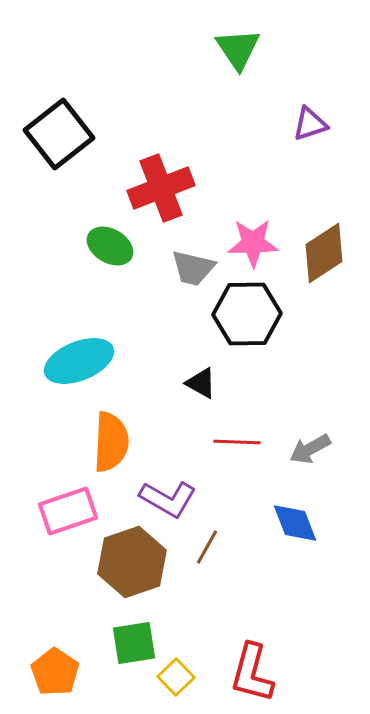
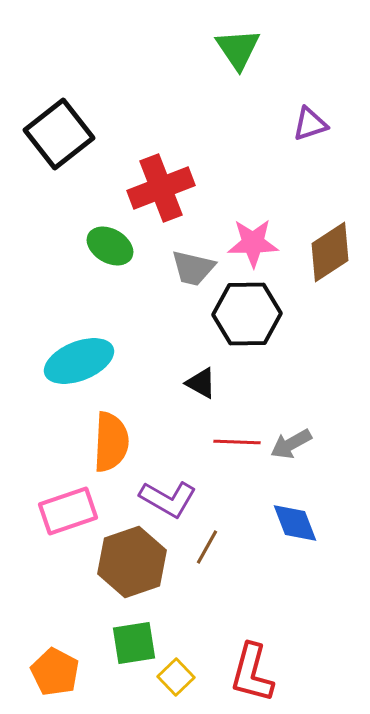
brown diamond: moved 6 px right, 1 px up
gray arrow: moved 19 px left, 5 px up
orange pentagon: rotated 6 degrees counterclockwise
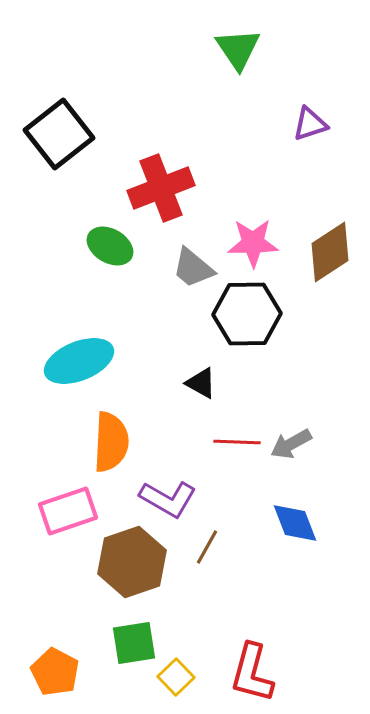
gray trapezoid: rotated 27 degrees clockwise
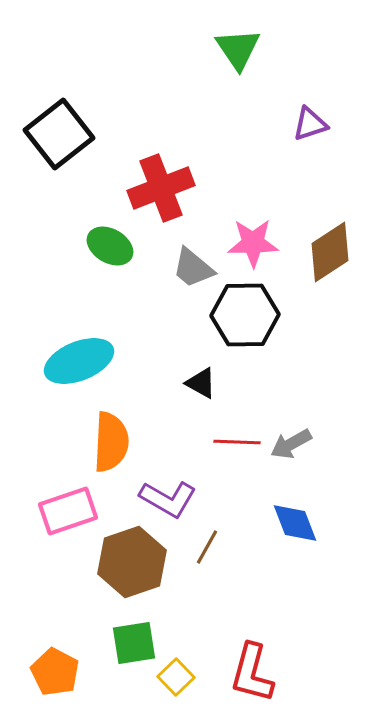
black hexagon: moved 2 px left, 1 px down
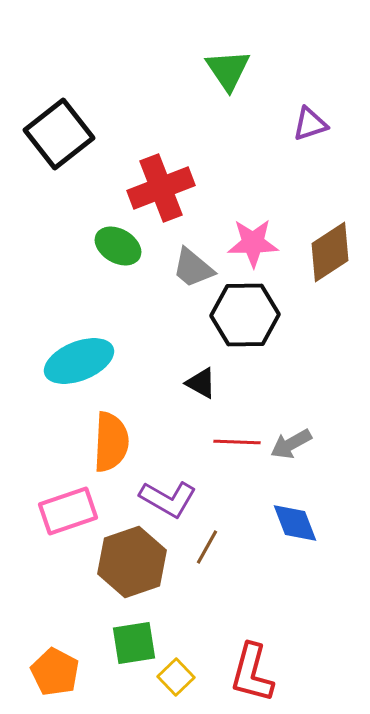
green triangle: moved 10 px left, 21 px down
green ellipse: moved 8 px right
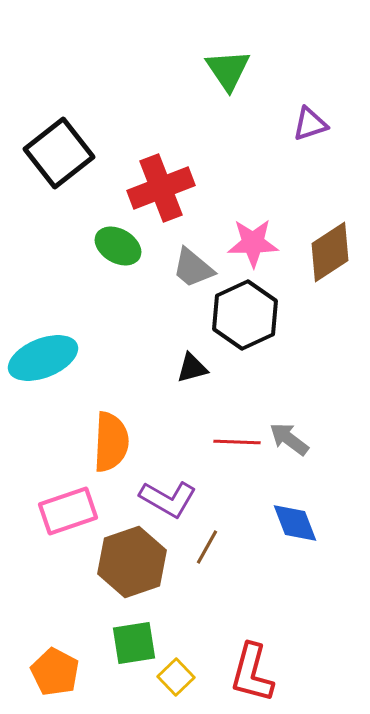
black square: moved 19 px down
black hexagon: rotated 24 degrees counterclockwise
cyan ellipse: moved 36 px left, 3 px up
black triangle: moved 9 px left, 15 px up; rotated 44 degrees counterclockwise
gray arrow: moved 2 px left, 5 px up; rotated 66 degrees clockwise
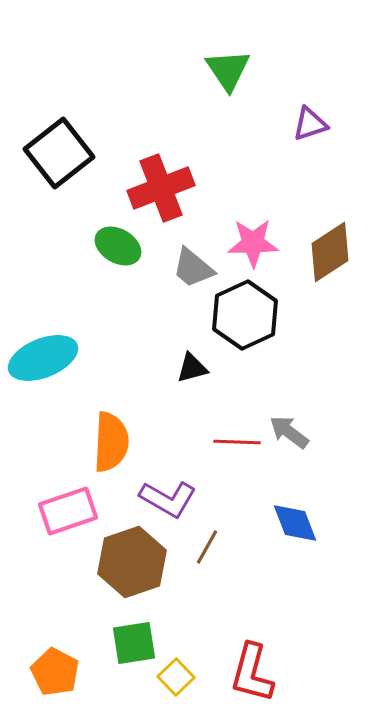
gray arrow: moved 7 px up
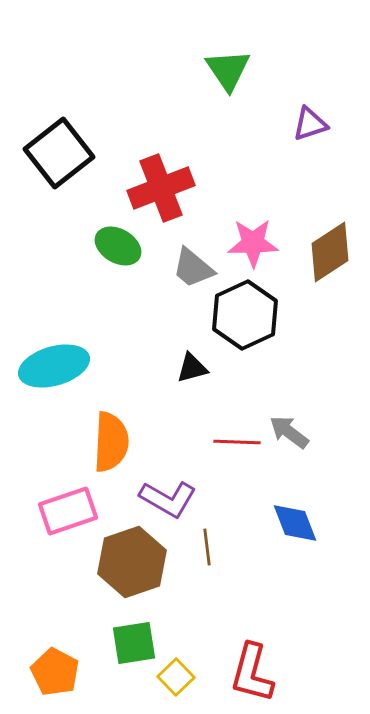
cyan ellipse: moved 11 px right, 8 px down; rotated 6 degrees clockwise
brown line: rotated 36 degrees counterclockwise
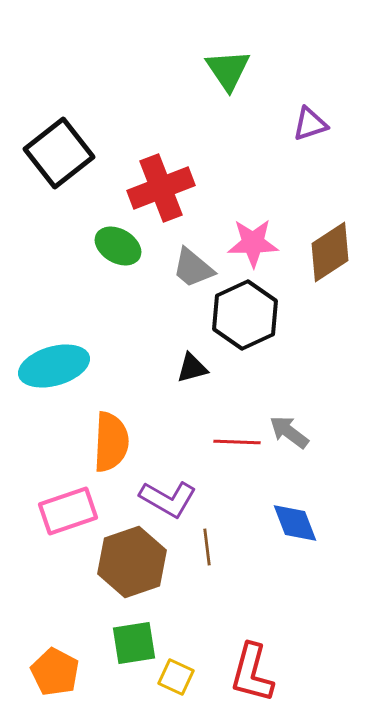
yellow square: rotated 21 degrees counterclockwise
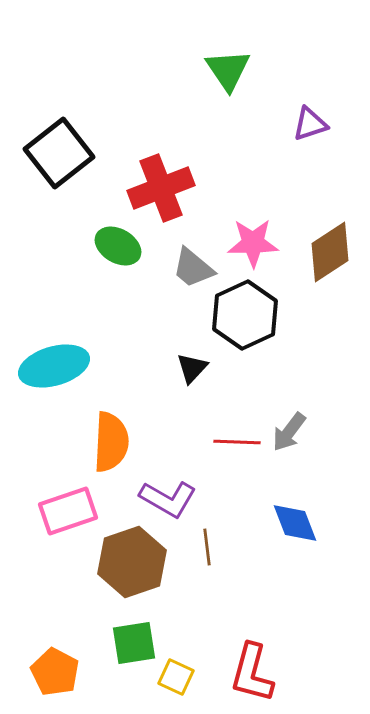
black triangle: rotated 32 degrees counterclockwise
gray arrow: rotated 90 degrees counterclockwise
